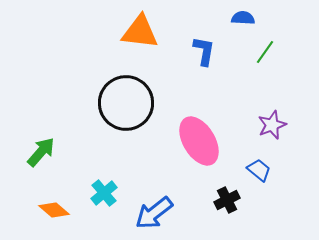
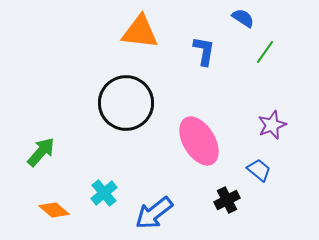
blue semicircle: rotated 30 degrees clockwise
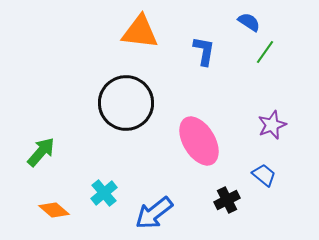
blue semicircle: moved 6 px right, 4 px down
blue trapezoid: moved 5 px right, 5 px down
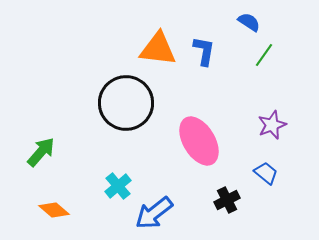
orange triangle: moved 18 px right, 17 px down
green line: moved 1 px left, 3 px down
blue trapezoid: moved 2 px right, 2 px up
cyan cross: moved 14 px right, 7 px up
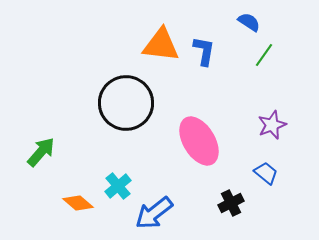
orange triangle: moved 3 px right, 4 px up
black cross: moved 4 px right, 3 px down
orange diamond: moved 24 px right, 7 px up
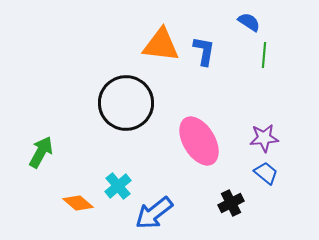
green line: rotated 30 degrees counterclockwise
purple star: moved 8 px left, 13 px down; rotated 16 degrees clockwise
green arrow: rotated 12 degrees counterclockwise
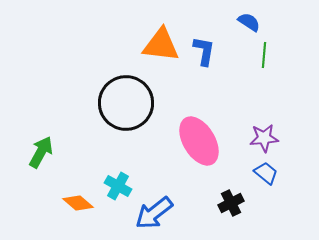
cyan cross: rotated 20 degrees counterclockwise
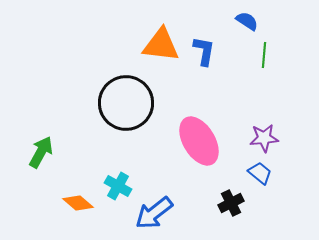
blue semicircle: moved 2 px left, 1 px up
blue trapezoid: moved 6 px left
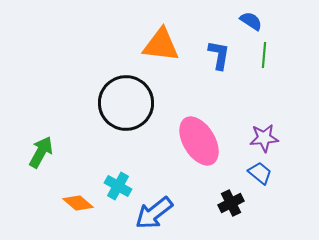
blue semicircle: moved 4 px right
blue L-shape: moved 15 px right, 4 px down
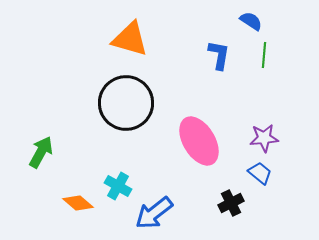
orange triangle: moved 31 px left, 6 px up; rotated 9 degrees clockwise
